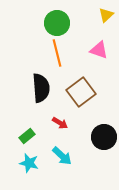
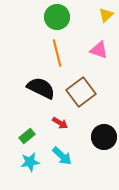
green circle: moved 6 px up
black semicircle: rotated 60 degrees counterclockwise
cyan star: moved 1 px right, 1 px up; rotated 24 degrees counterclockwise
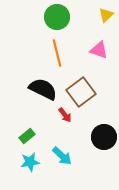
black semicircle: moved 2 px right, 1 px down
red arrow: moved 5 px right, 8 px up; rotated 21 degrees clockwise
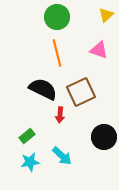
brown square: rotated 12 degrees clockwise
red arrow: moved 5 px left; rotated 42 degrees clockwise
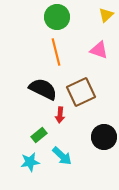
orange line: moved 1 px left, 1 px up
green rectangle: moved 12 px right, 1 px up
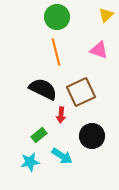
red arrow: moved 1 px right
black circle: moved 12 px left, 1 px up
cyan arrow: rotated 10 degrees counterclockwise
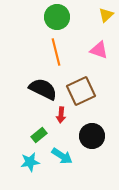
brown square: moved 1 px up
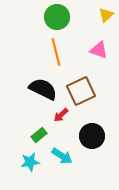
red arrow: rotated 42 degrees clockwise
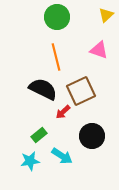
orange line: moved 5 px down
red arrow: moved 2 px right, 3 px up
cyan star: moved 1 px up
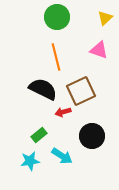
yellow triangle: moved 1 px left, 3 px down
red arrow: rotated 28 degrees clockwise
